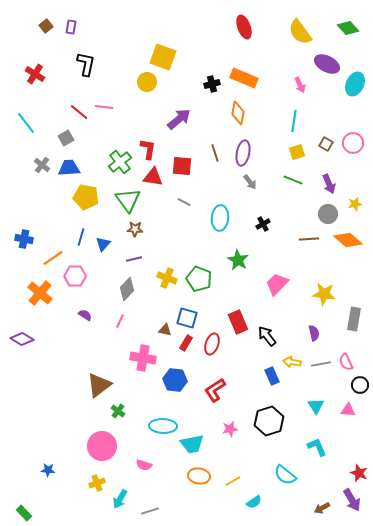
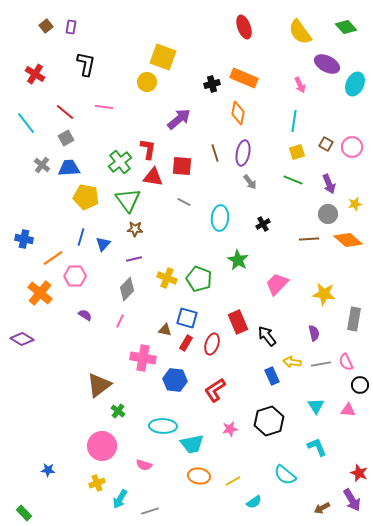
green diamond at (348, 28): moved 2 px left, 1 px up
red line at (79, 112): moved 14 px left
pink circle at (353, 143): moved 1 px left, 4 px down
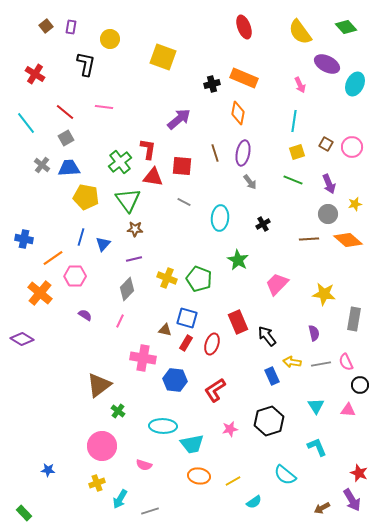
yellow circle at (147, 82): moved 37 px left, 43 px up
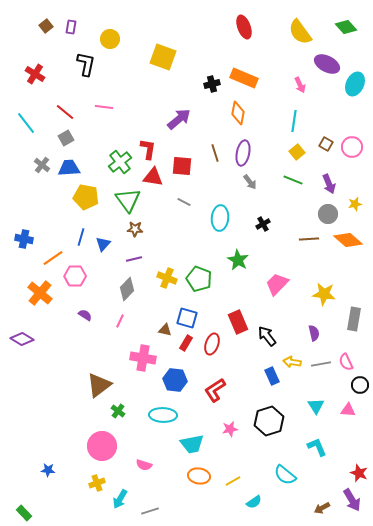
yellow square at (297, 152): rotated 21 degrees counterclockwise
cyan ellipse at (163, 426): moved 11 px up
